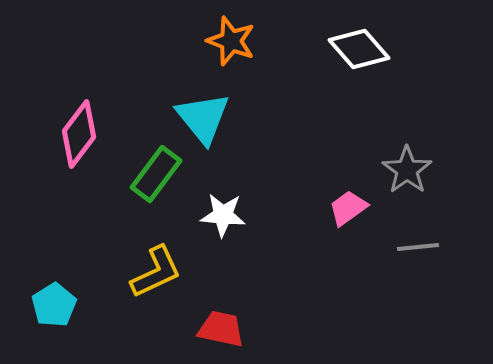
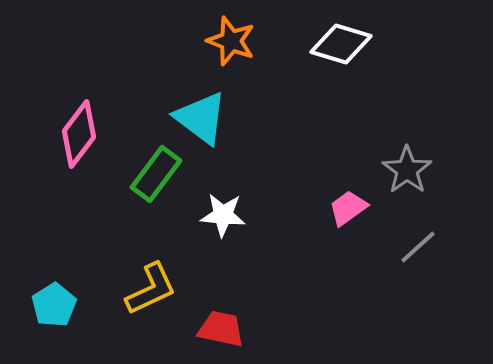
white diamond: moved 18 px left, 5 px up; rotated 32 degrees counterclockwise
cyan triangle: moved 2 px left; rotated 14 degrees counterclockwise
gray line: rotated 36 degrees counterclockwise
yellow L-shape: moved 5 px left, 17 px down
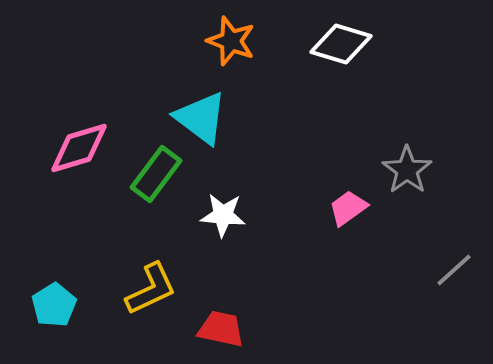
pink diamond: moved 14 px down; rotated 36 degrees clockwise
gray line: moved 36 px right, 23 px down
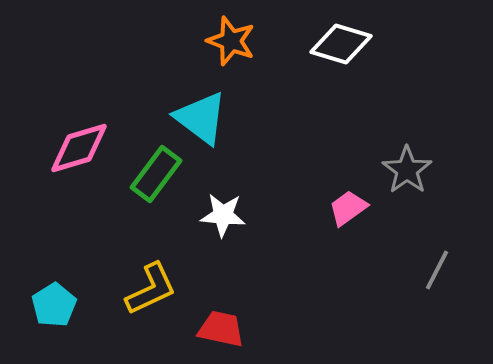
gray line: moved 17 px left; rotated 21 degrees counterclockwise
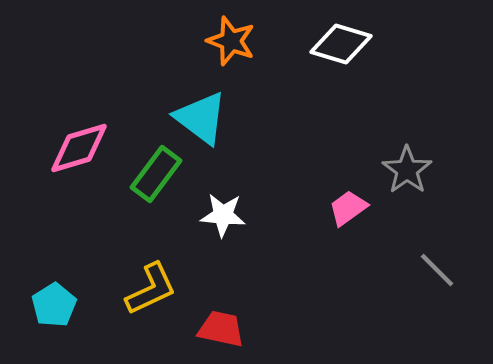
gray line: rotated 72 degrees counterclockwise
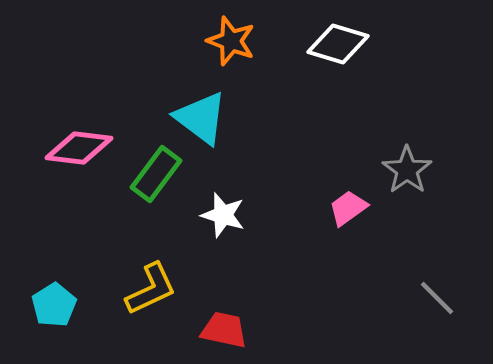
white diamond: moved 3 px left
pink diamond: rotated 24 degrees clockwise
white star: rotated 12 degrees clockwise
gray line: moved 28 px down
red trapezoid: moved 3 px right, 1 px down
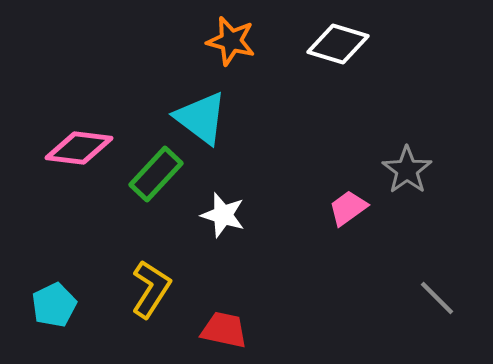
orange star: rotated 6 degrees counterclockwise
green rectangle: rotated 6 degrees clockwise
yellow L-shape: rotated 32 degrees counterclockwise
cyan pentagon: rotated 6 degrees clockwise
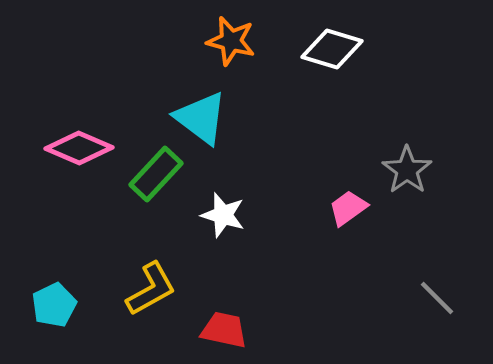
white diamond: moved 6 px left, 5 px down
pink diamond: rotated 16 degrees clockwise
yellow L-shape: rotated 28 degrees clockwise
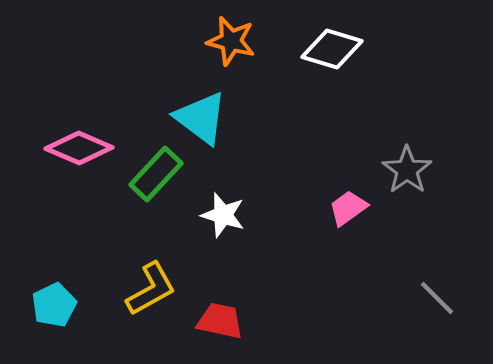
red trapezoid: moved 4 px left, 9 px up
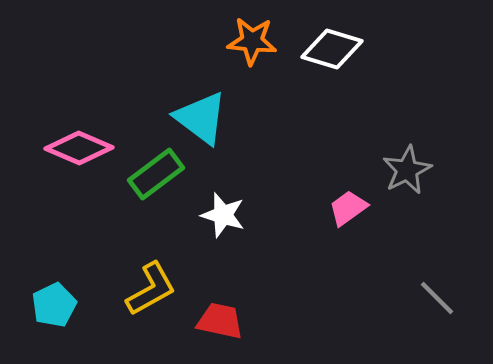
orange star: moved 21 px right; rotated 9 degrees counterclockwise
gray star: rotated 9 degrees clockwise
green rectangle: rotated 10 degrees clockwise
